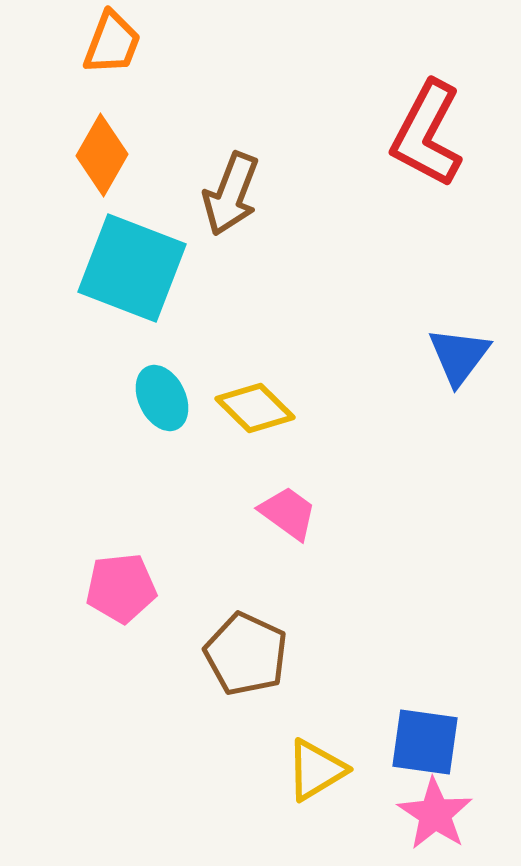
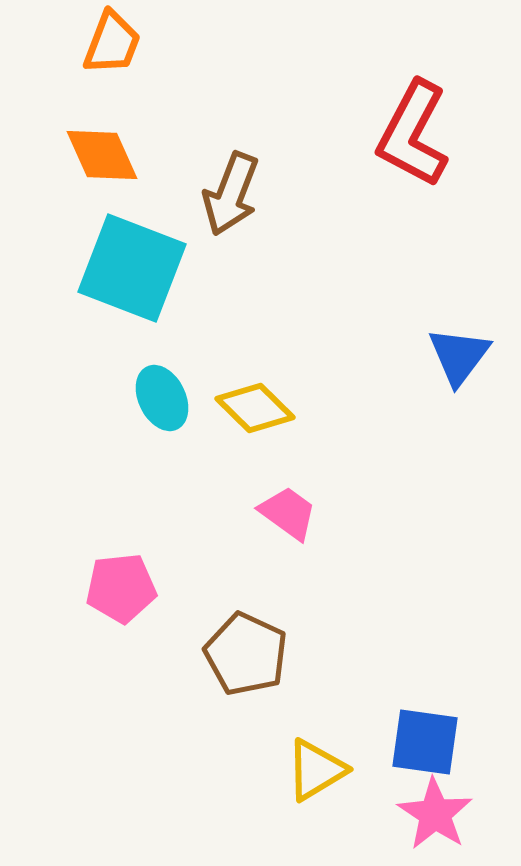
red L-shape: moved 14 px left
orange diamond: rotated 54 degrees counterclockwise
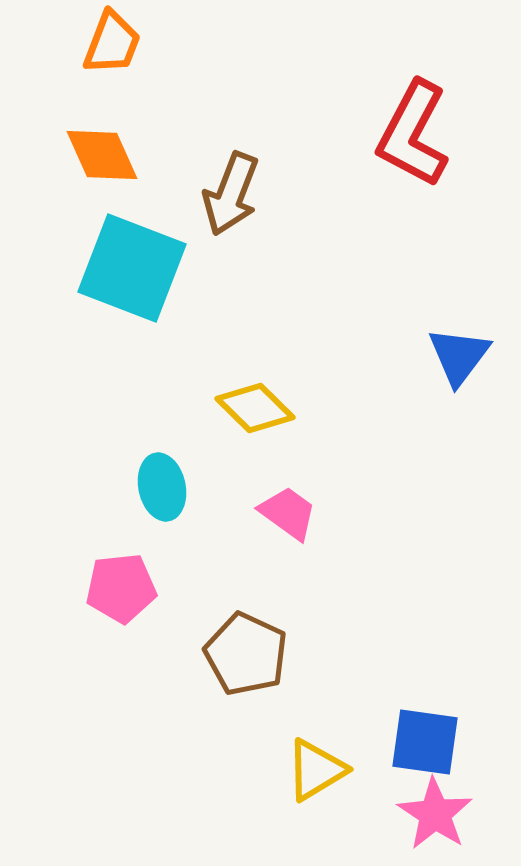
cyan ellipse: moved 89 px down; rotated 14 degrees clockwise
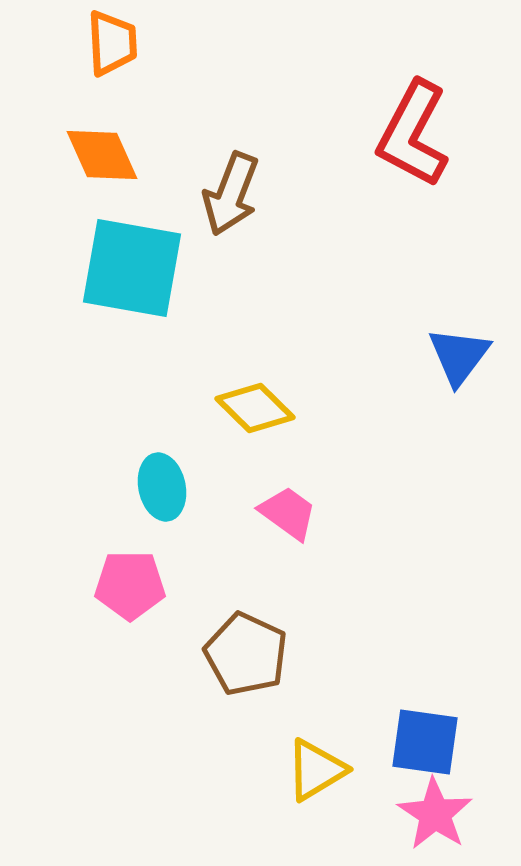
orange trapezoid: rotated 24 degrees counterclockwise
cyan square: rotated 11 degrees counterclockwise
pink pentagon: moved 9 px right, 3 px up; rotated 6 degrees clockwise
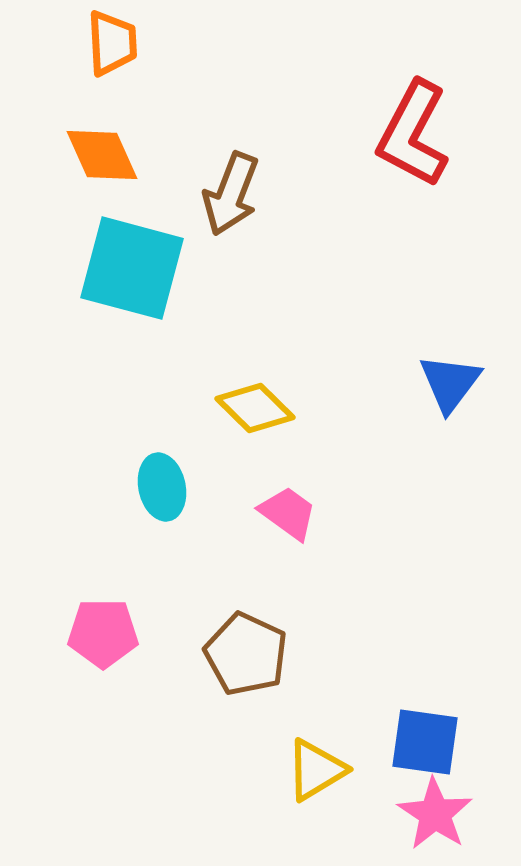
cyan square: rotated 5 degrees clockwise
blue triangle: moved 9 px left, 27 px down
pink pentagon: moved 27 px left, 48 px down
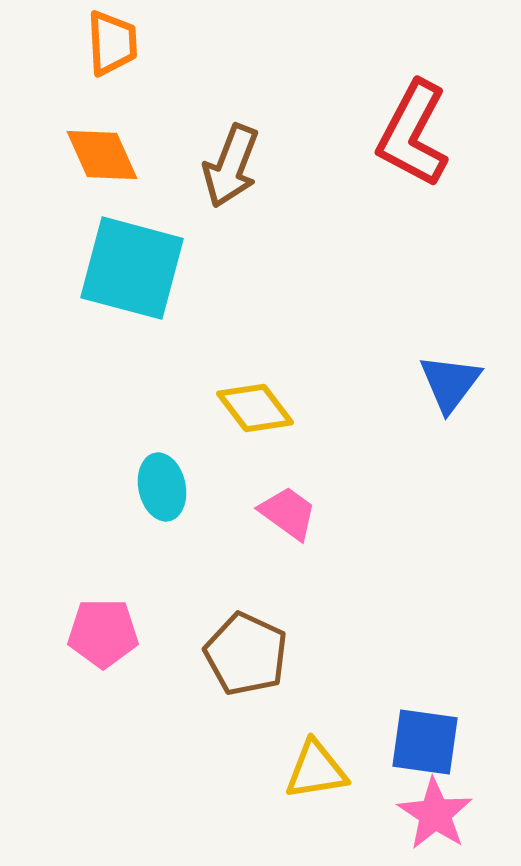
brown arrow: moved 28 px up
yellow diamond: rotated 8 degrees clockwise
yellow triangle: rotated 22 degrees clockwise
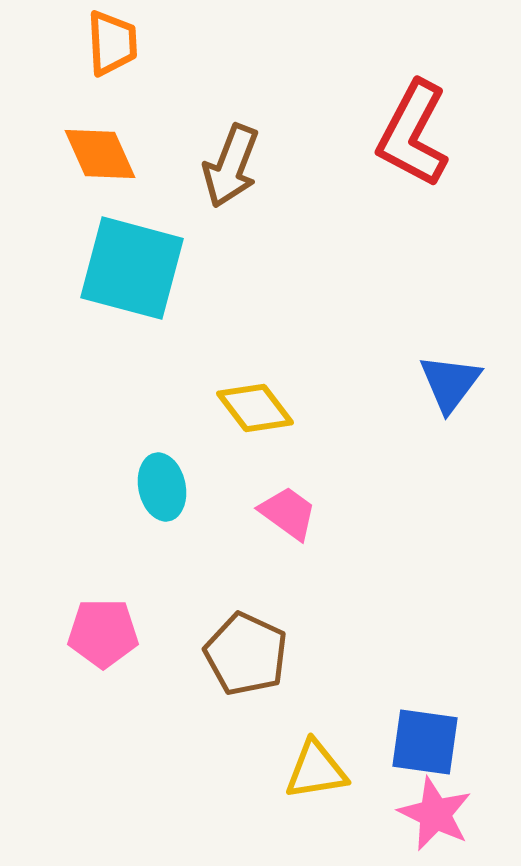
orange diamond: moved 2 px left, 1 px up
pink star: rotated 8 degrees counterclockwise
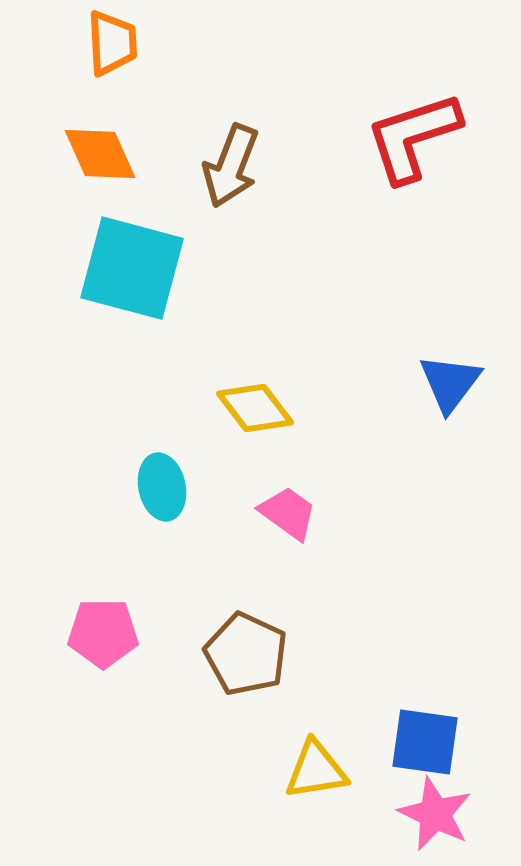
red L-shape: moved 3 px down; rotated 44 degrees clockwise
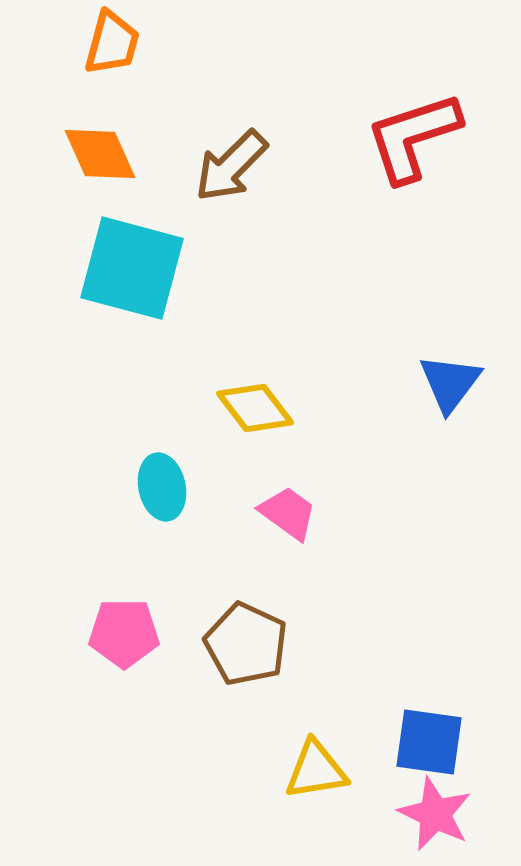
orange trapezoid: rotated 18 degrees clockwise
brown arrow: rotated 24 degrees clockwise
pink pentagon: moved 21 px right
brown pentagon: moved 10 px up
blue square: moved 4 px right
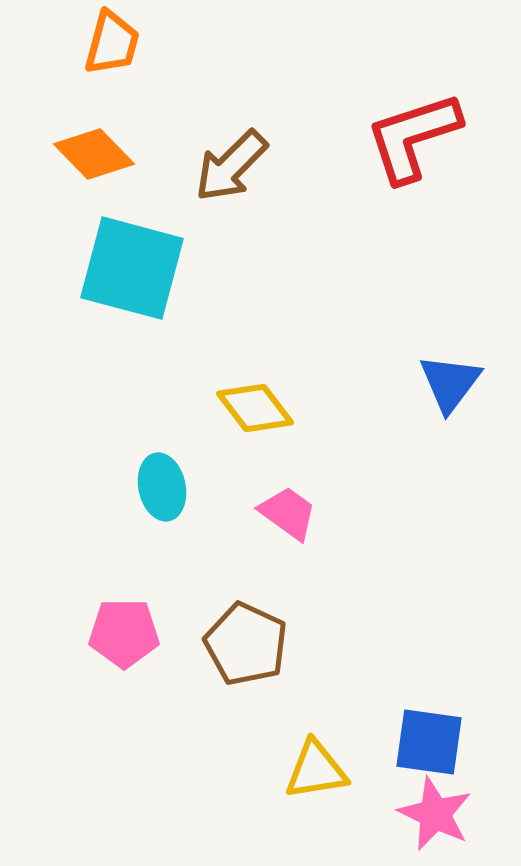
orange diamond: moved 6 px left; rotated 20 degrees counterclockwise
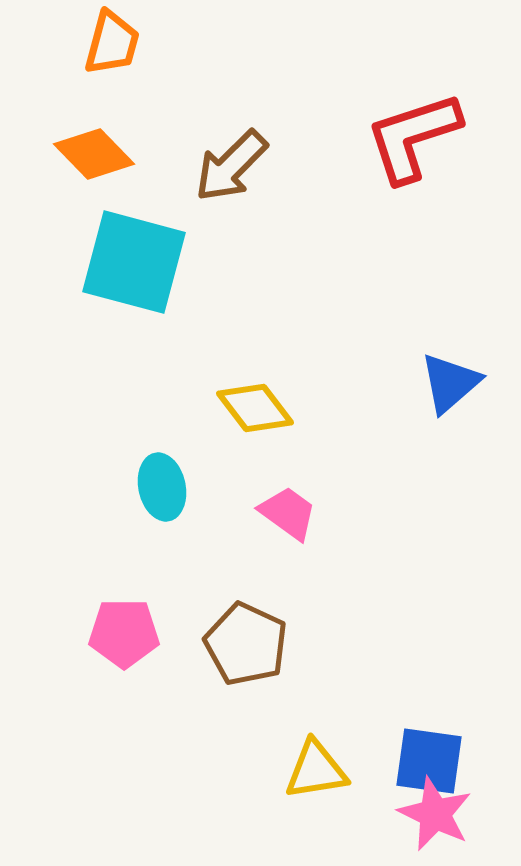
cyan square: moved 2 px right, 6 px up
blue triangle: rotated 12 degrees clockwise
blue square: moved 19 px down
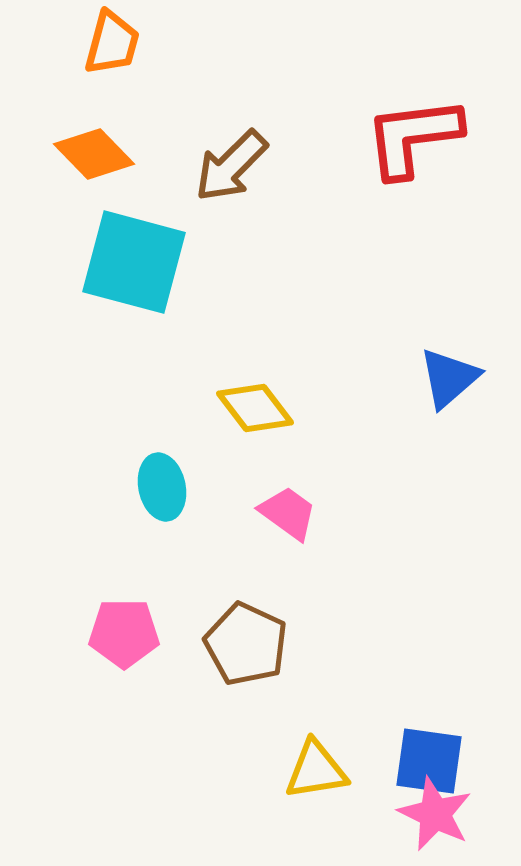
red L-shape: rotated 11 degrees clockwise
blue triangle: moved 1 px left, 5 px up
